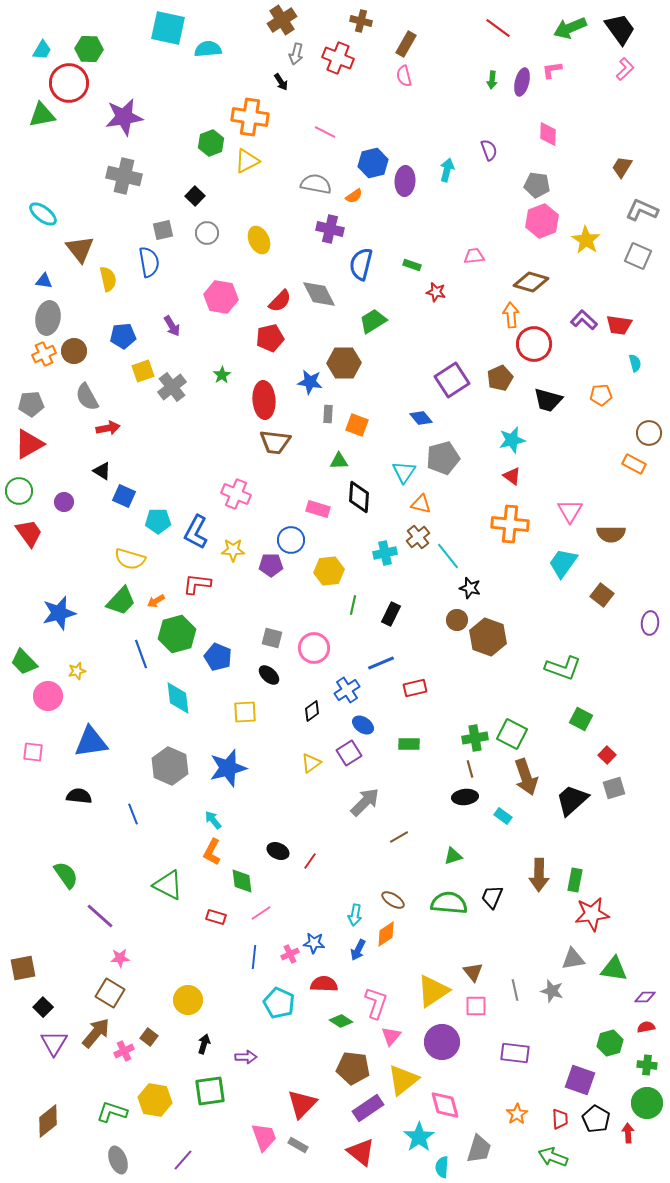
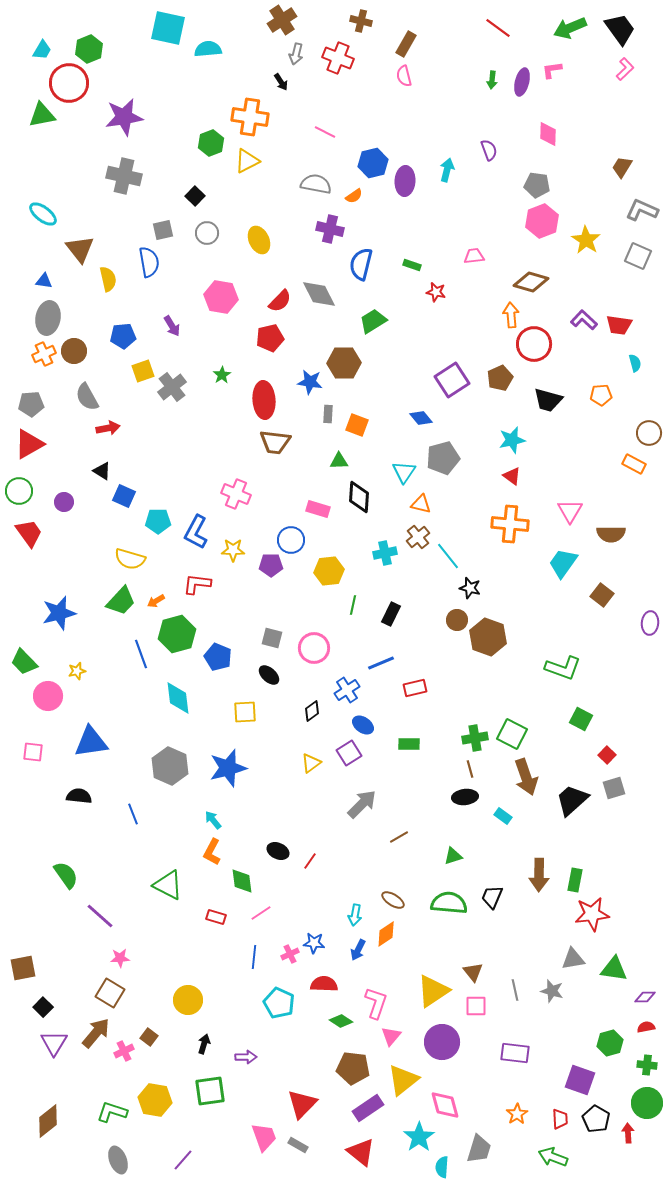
green hexagon at (89, 49): rotated 24 degrees counterclockwise
gray arrow at (365, 802): moved 3 px left, 2 px down
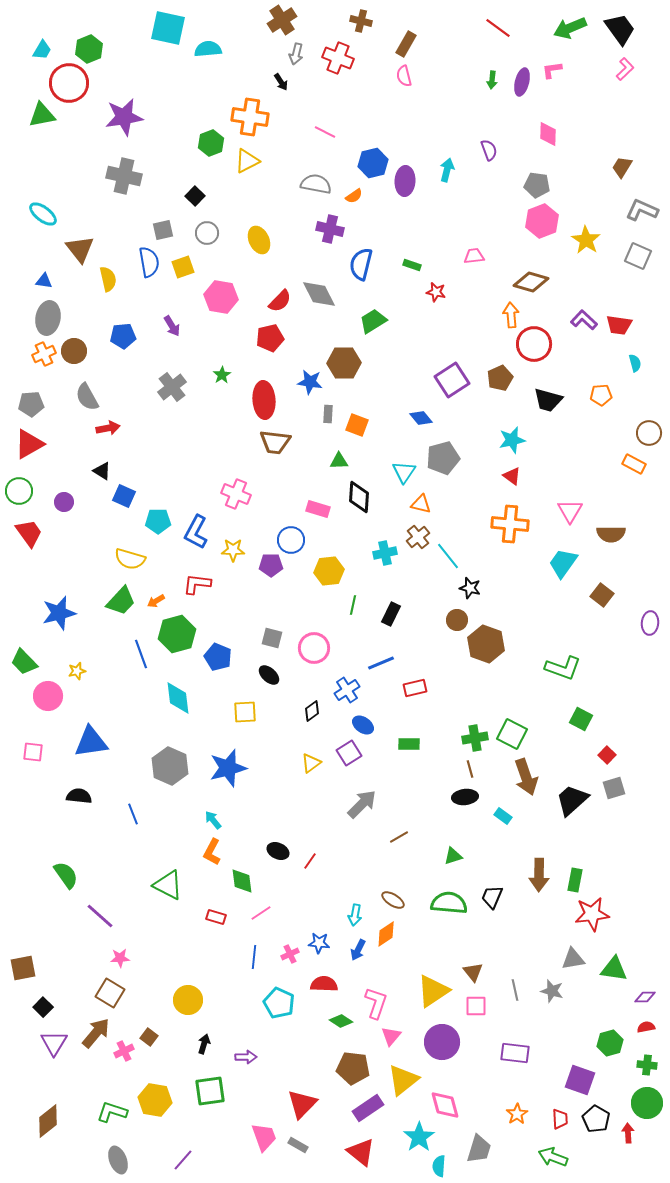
yellow square at (143, 371): moved 40 px right, 104 px up
brown hexagon at (488, 637): moved 2 px left, 7 px down
blue star at (314, 943): moved 5 px right
cyan semicircle at (442, 1167): moved 3 px left, 1 px up
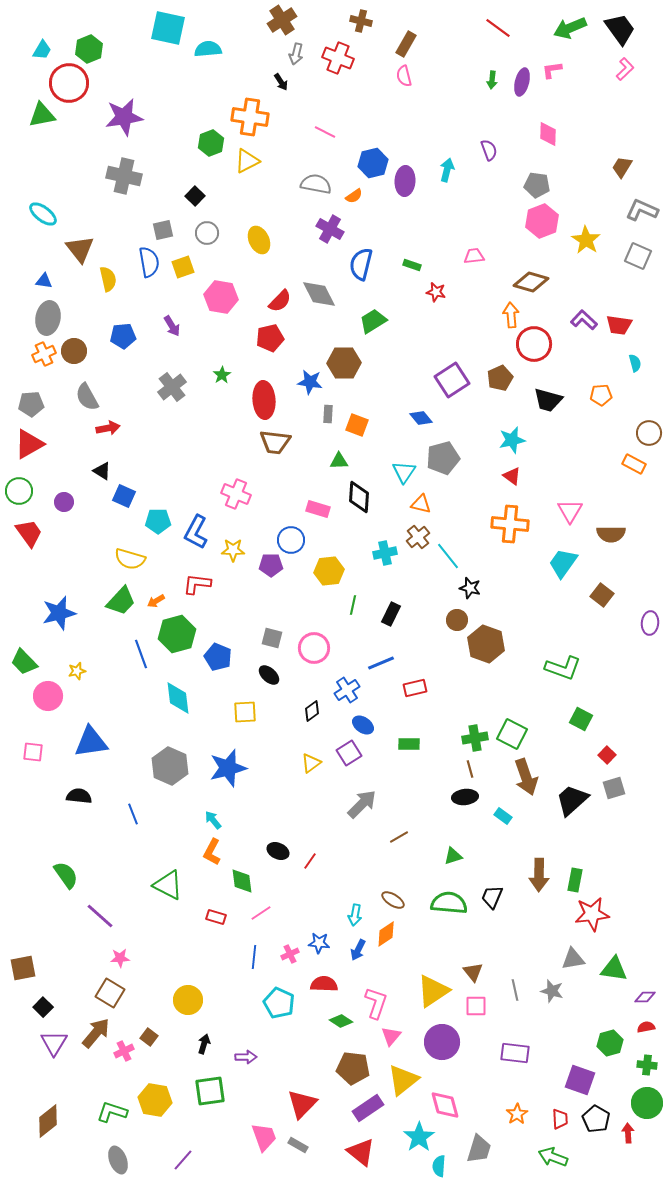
purple cross at (330, 229): rotated 16 degrees clockwise
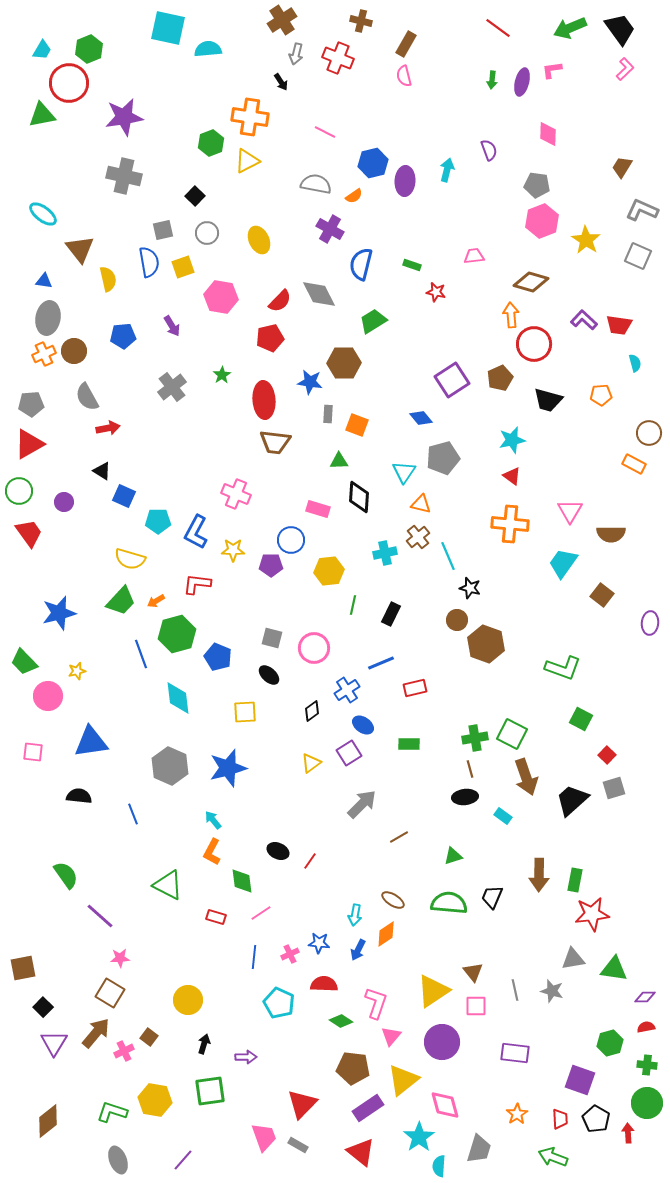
cyan line at (448, 556): rotated 16 degrees clockwise
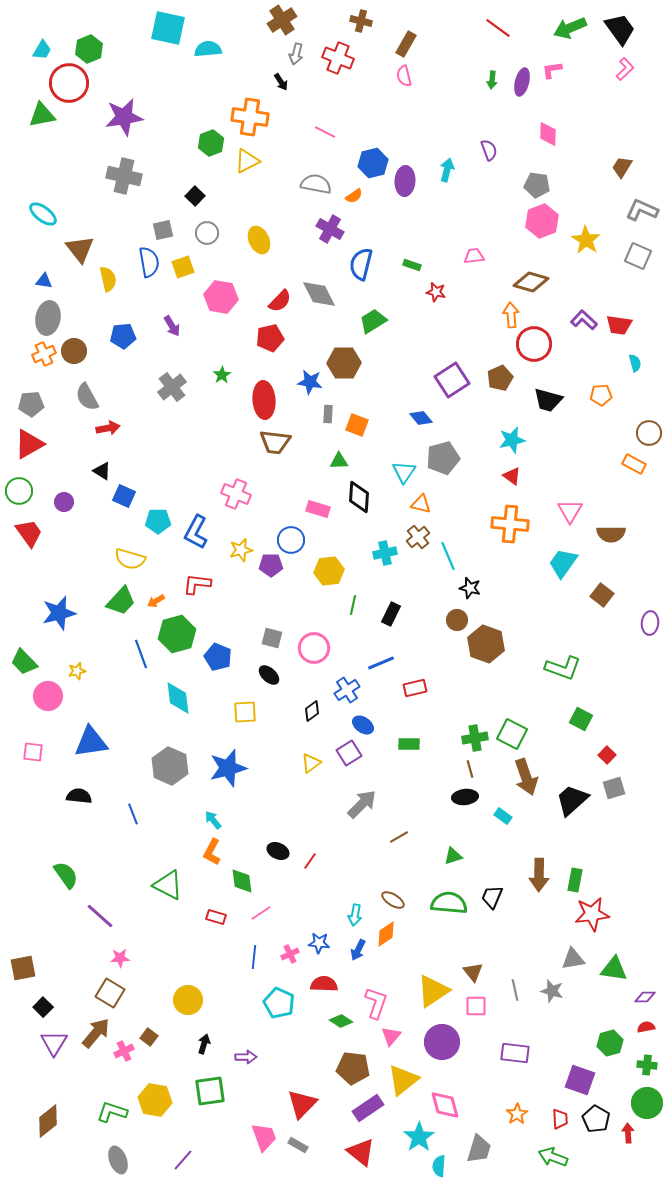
yellow star at (233, 550): moved 8 px right; rotated 15 degrees counterclockwise
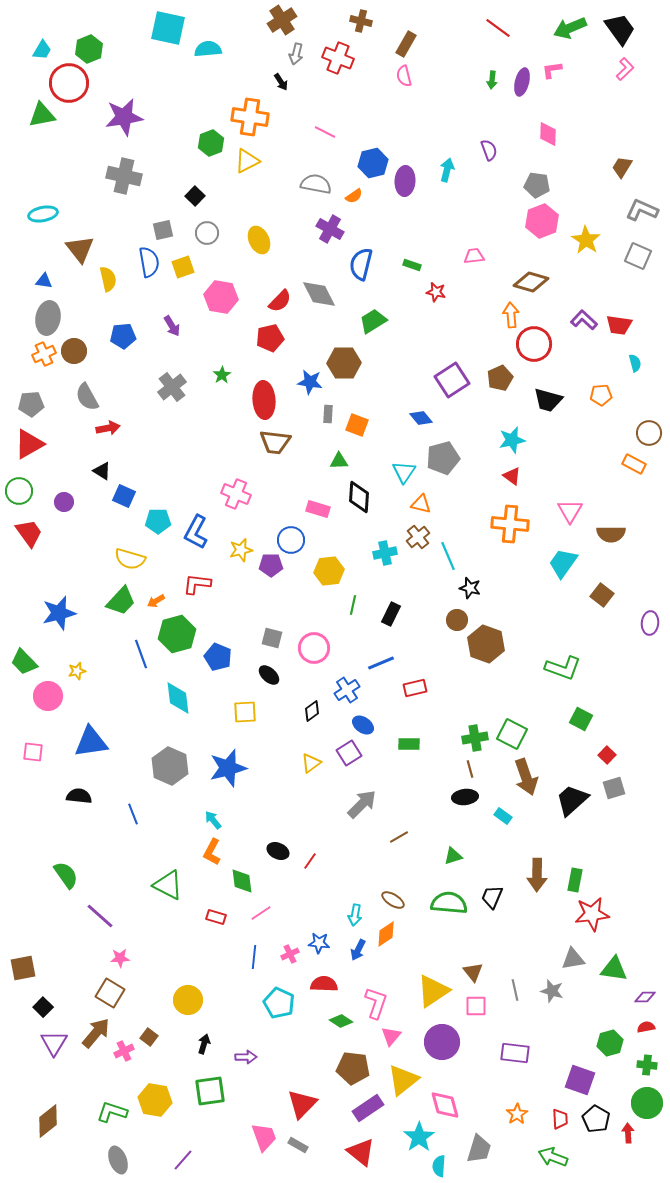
cyan ellipse at (43, 214): rotated 48 degrees counterclockwise
brown arrow at (539, 875): moved 2 px left
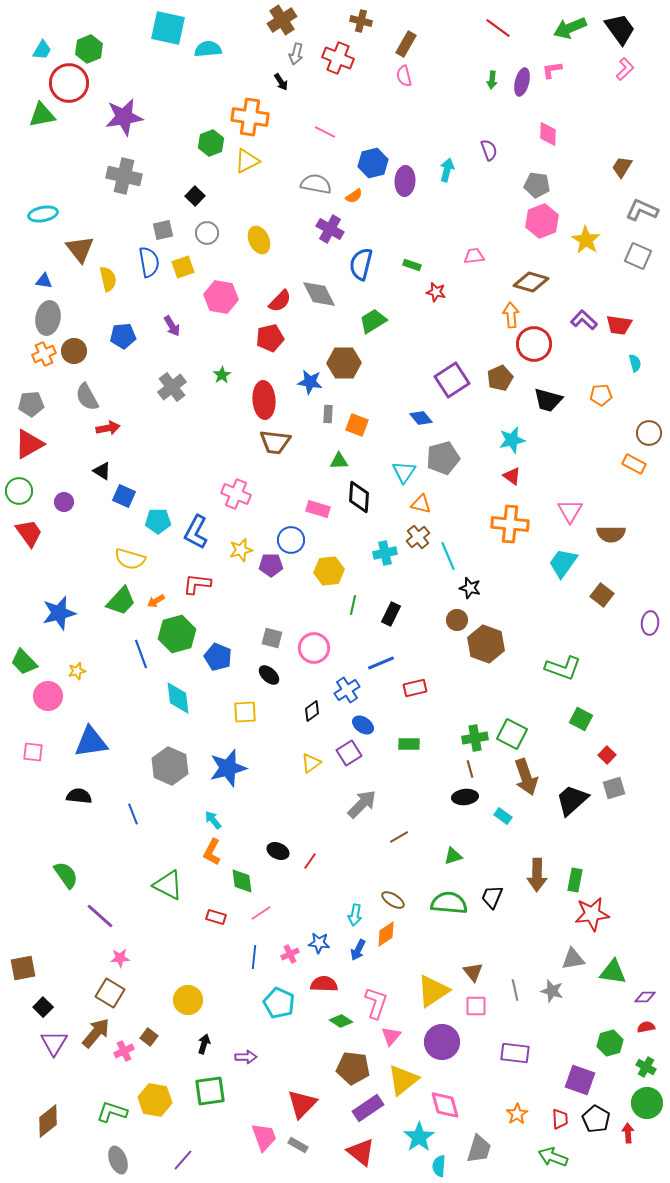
green triangle at (614, 969): moved 1 px left, 3 px down
green cross at (647, 1065): moved 1 px left, 2 px down; rotated 24 degrees clockwise
